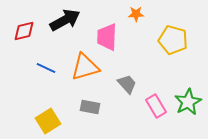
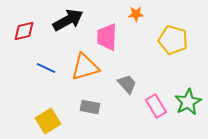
black arrow: moved 3 px right
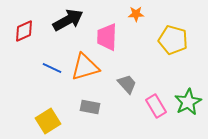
red diamond: rotated 10 degrees counterclockwise
blue line: moved 6 px right
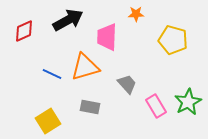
blue line: moved 6 px down
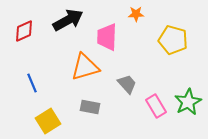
blue line: moved 20 px left, 9 px down; rotated 42 degrees clockwise
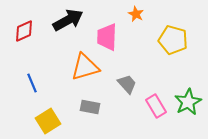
orange star: rotated 28 degrees clockwise
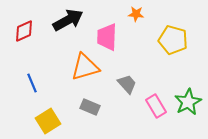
orange star: rotated 21 degrees counterclockwise
gray rectangle: rotated 12 degrees clockwise
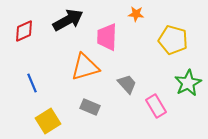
green star: moved 19 px up
